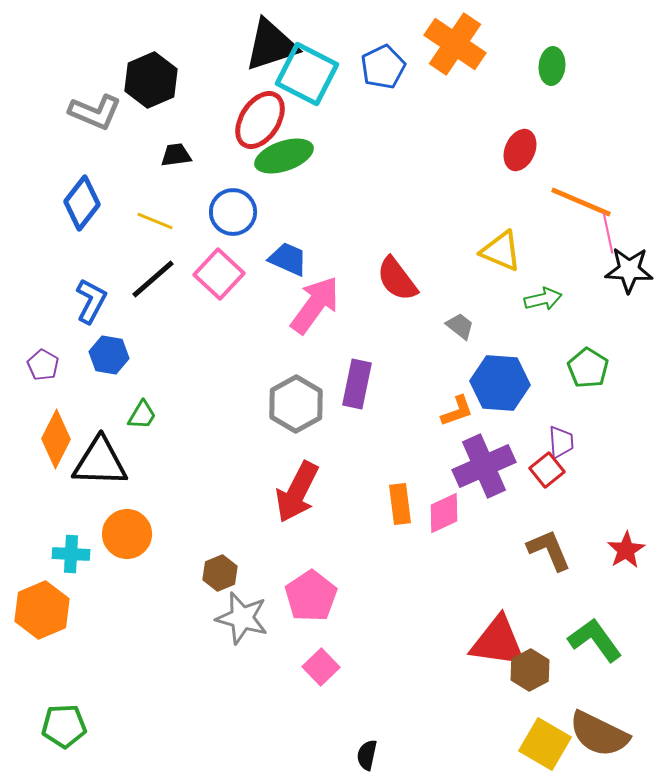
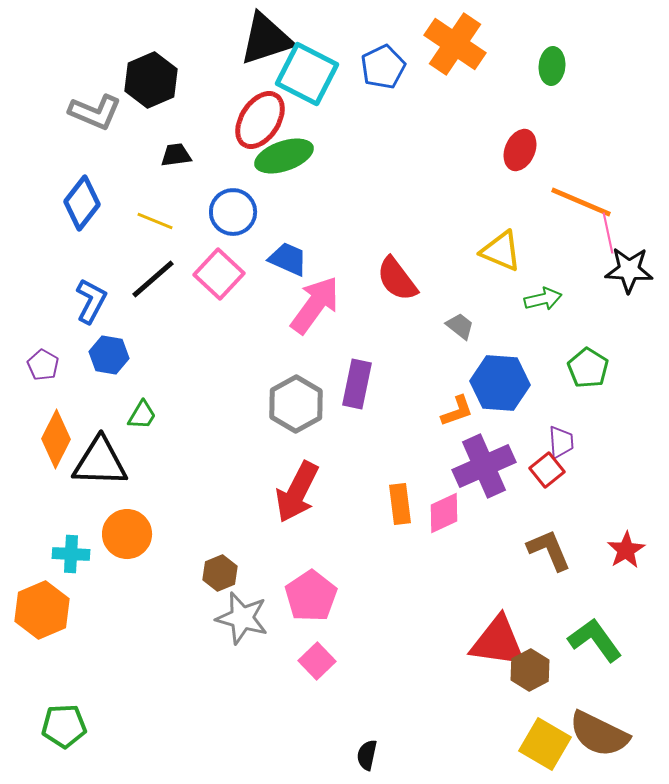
black triangle at (271, 45): moved 5 px left, 6 px up
pink square at (321, 667): moved 4 px left, 6 px up
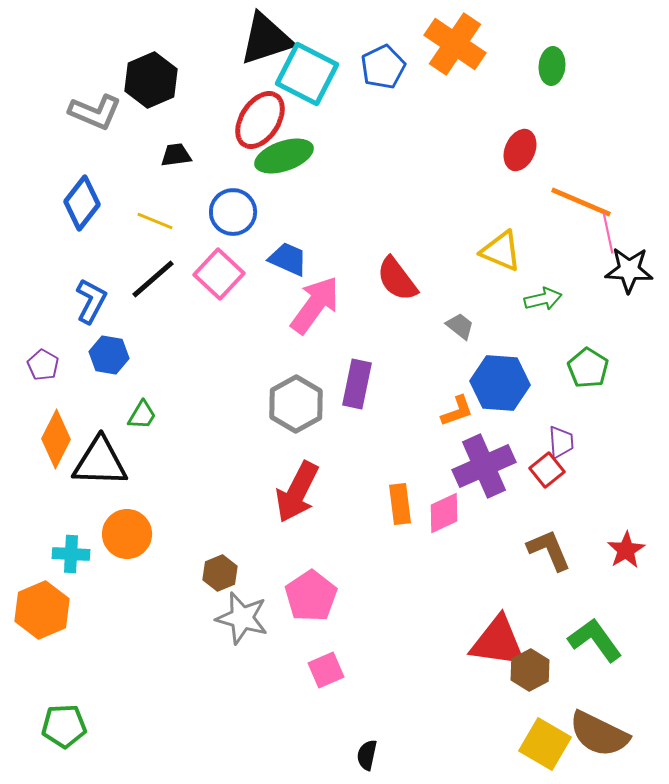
pink square at (317, 661): moved 9 px right, 9 px down; rotated 21 degrees clockwise
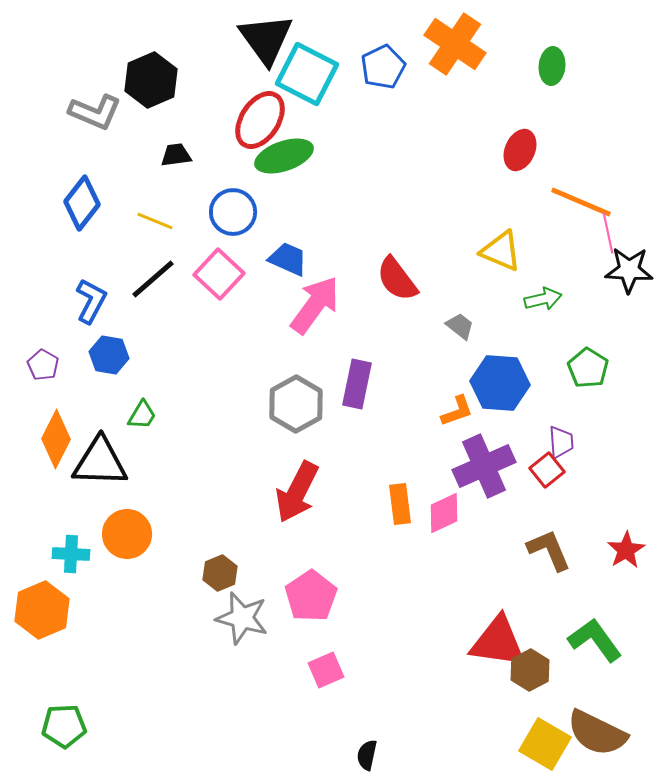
black triangle at (266, 39): rotated 48 degrees counterclockwise
brown semicircle at (599, 734): moved 2 px left, 1 px up
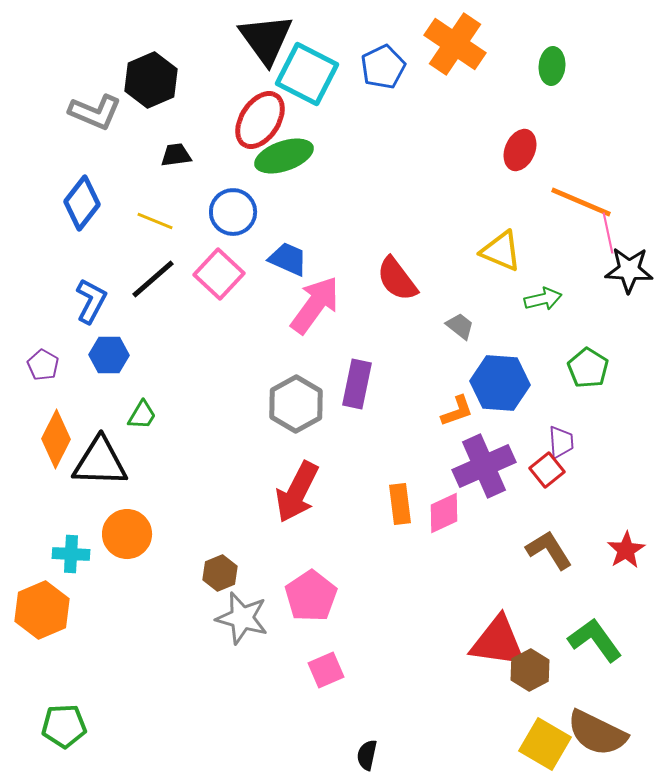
blue hexagon at (109, 355): rotated 9 degrees counterclockwise
brown L-shape at (549, 550): rotated 9 degrees counterclockwise
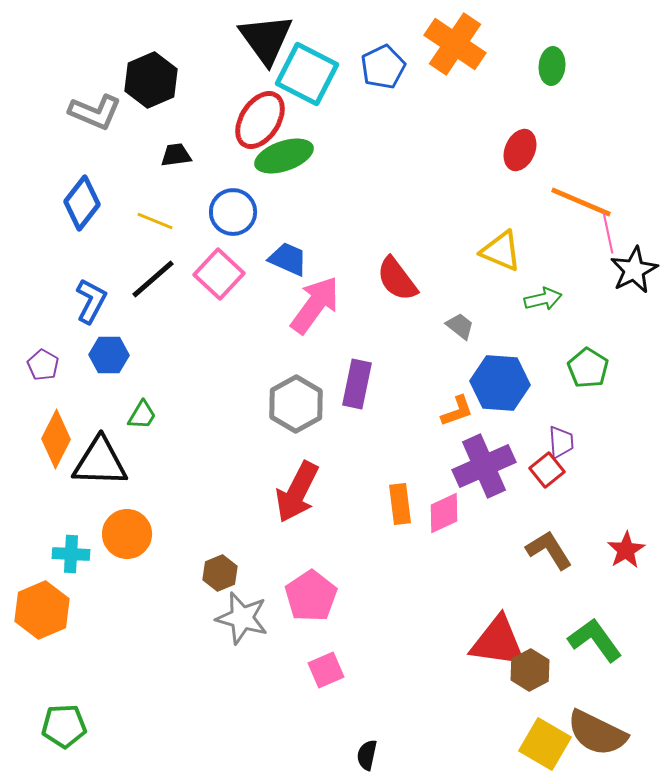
black star at (629, 270): moved 5 px right; rotated 30 degrees counterclockwise
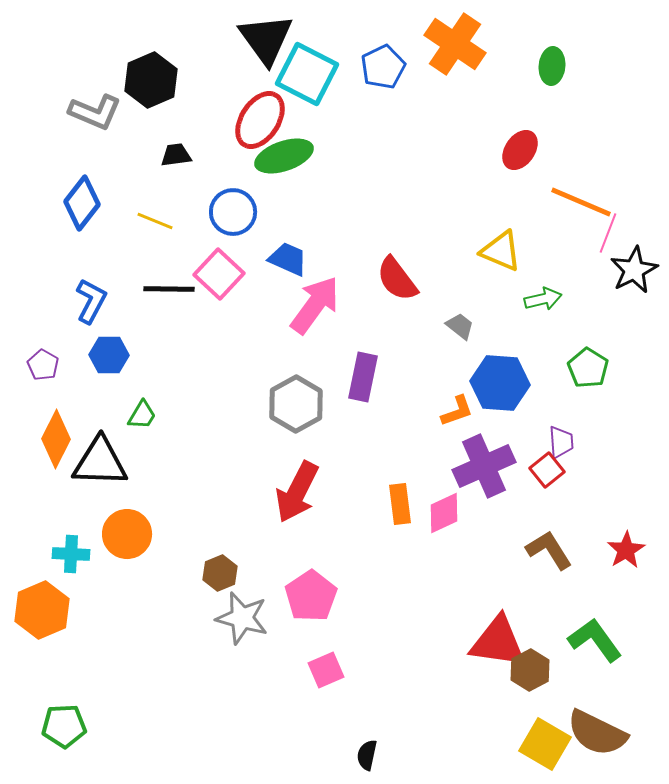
red ellipse at (520, 150): rotated 12 degrees clockwise
pink line at (608, 233): rotated 33 degrees clockwise
black line at (153, 279): moved 16 px right, 10 px down; rotated 42 degrees clockwise
purple rectangle at (357, 384): moved 6 px right, 7 px up
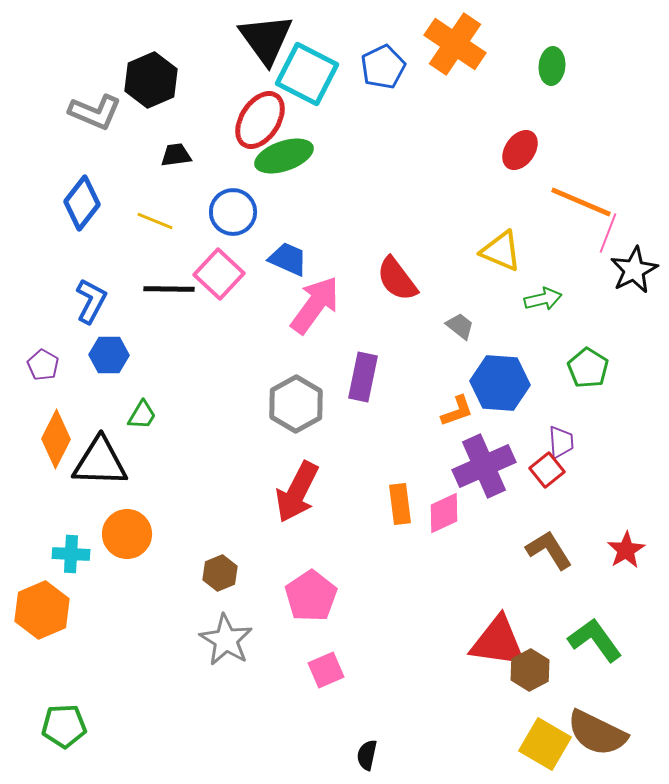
gray star at (242, 618): moved 16 px left, 22 px down; rotated 16 degrees clockwise
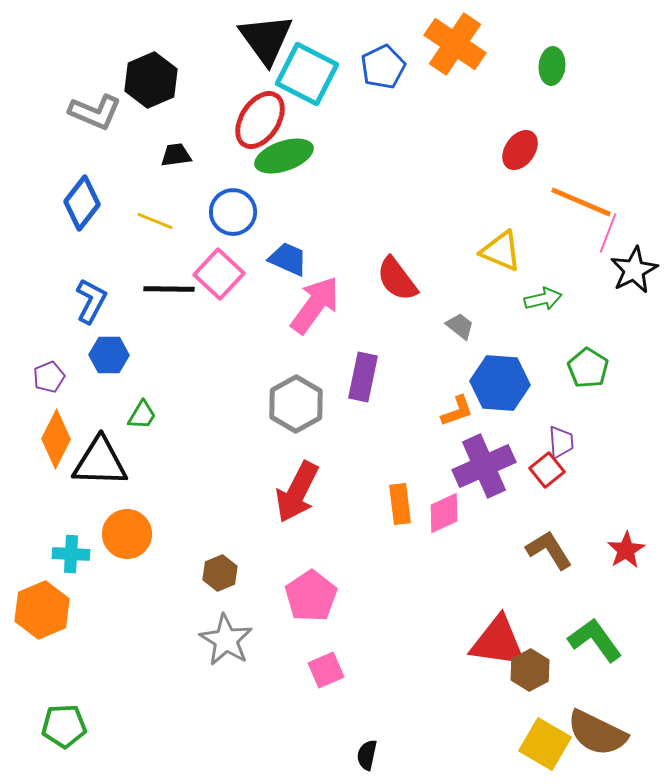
purple pentagon at (43, 365): moved 6 px right, 12 px down; rotated 20 degrees clockwise
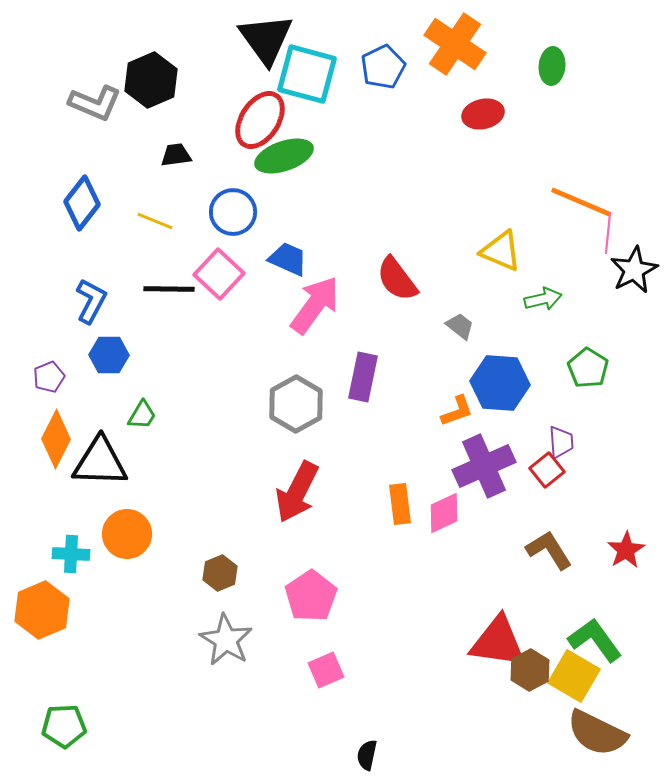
cyan square at (307, 74): rotated 12 degrees counterclockwise
gray L-shape at (95, 112): moved 9 px up
red ellipse at (520, 150): moved 37 px left, 36 px up; rotated 42 degrees clockwise
pink line at (608, 233): rotated 15 degrees counterclockwise
yellow square at (545, 744): moved 29 px right, 68 px up
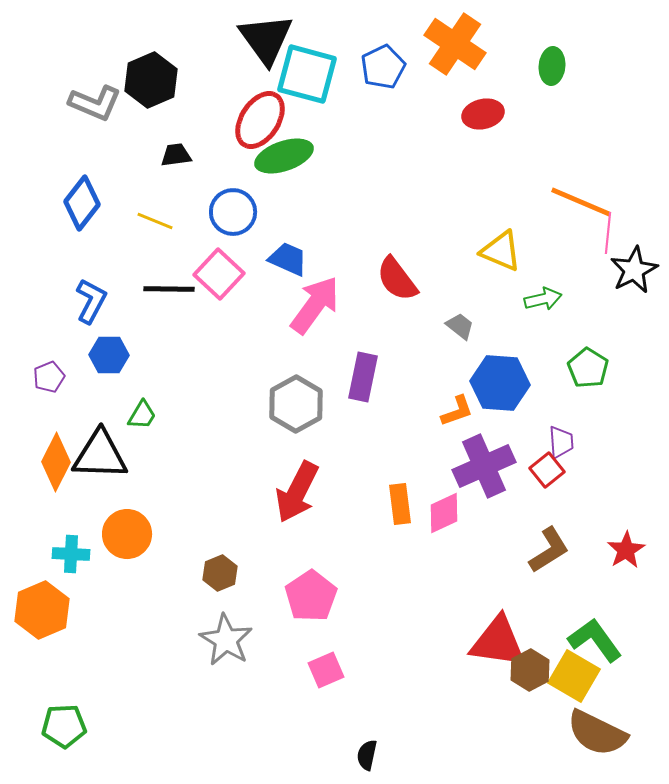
orange diamond at (56, 439): moved 23 px down
black triangle at (100, 462): moved 7 px up
brown L-shape at (549, 550): rotated 90 degrees clockwise
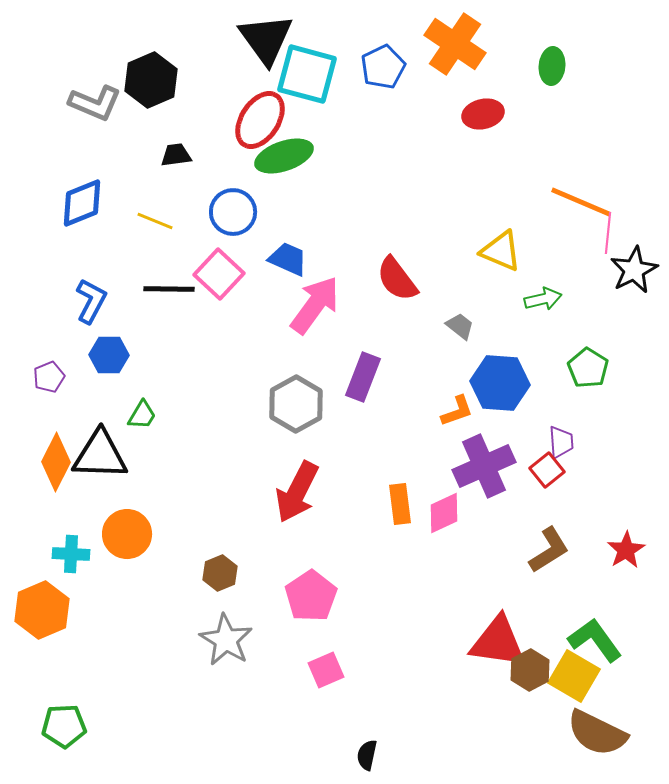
blue diamond at (82, 203): rotated 30 degrees clockwise
purple rectangle at (363, 377): rotated 9 degrees clockwise
